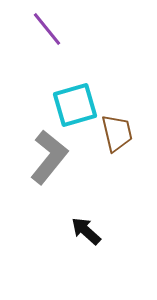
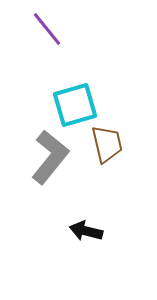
brown trapezoid: moved 10 px left, 11 px down
gray L-shape: moved 1 px right
black arrow: rotated 28 degrees counterclockwise
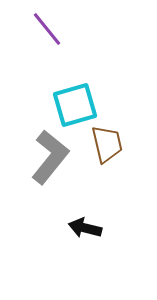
black arrow: moved 1 px left, 3 px up
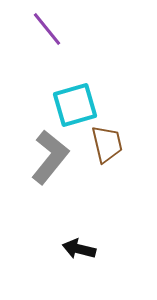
black arrow: moved 6 px left, 21 px down
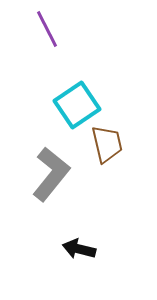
purple line: rotated 12 degrees clockwise
cyan square: moved 2 px right; rotated 18 degrees counterclockwise
gray L-shape: moved 1 px right, 17 px down
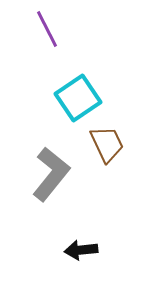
cyan square: moved 1 px right, 7 px up
brown trapezoid: rotated 12 degrees counterclockwise
black arrow: moved 2 px right, 1 px down; rotated 20 degrees counterclockwise
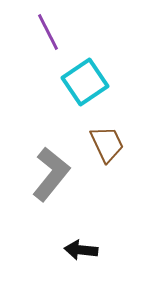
purple line: moved 1 px right, 3 px down
cyan square: moved 7 px right, 16 px up
black arrow: rotated 12 degrees clockwise
